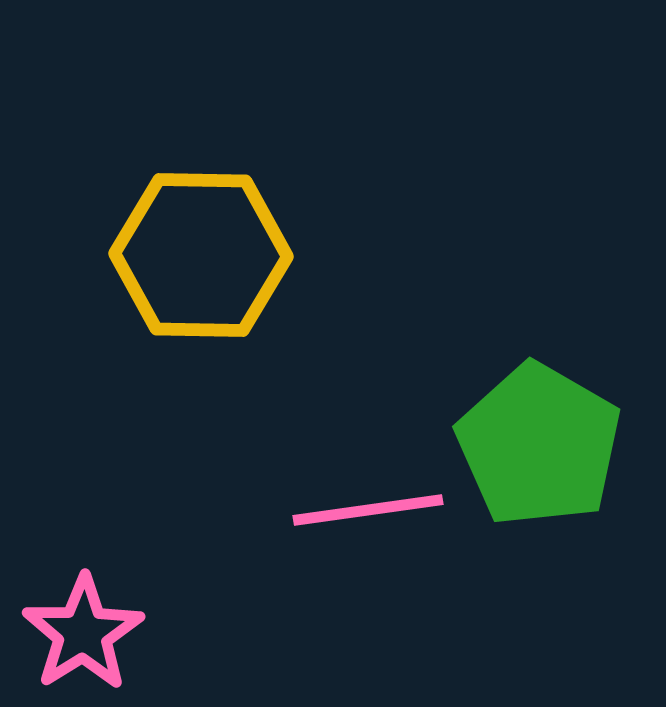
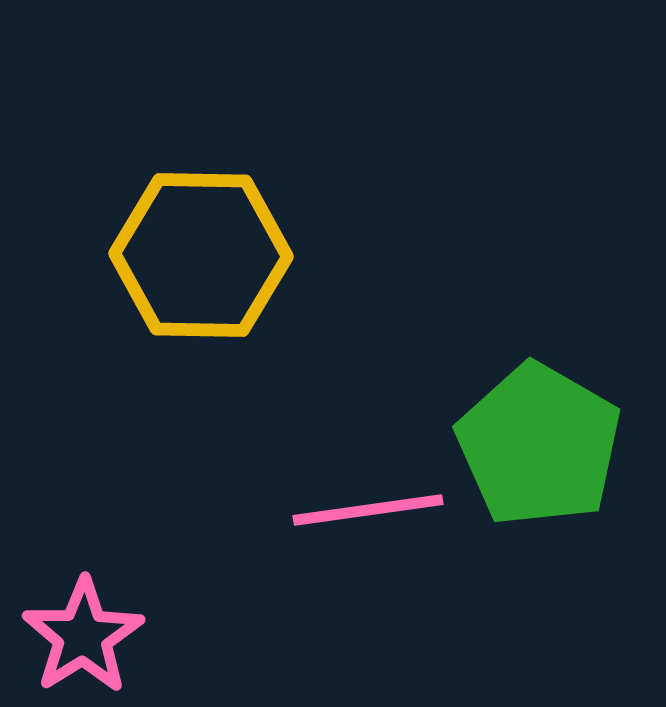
pink star: moved 3 px down
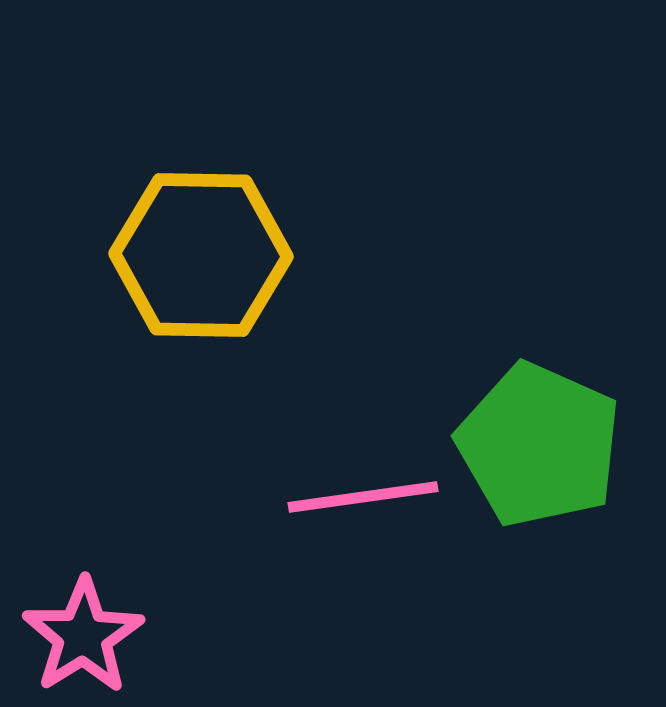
green pentagon: rotated 6 degrees counterclockwise
pink line: moved 5 px left, 13 px up
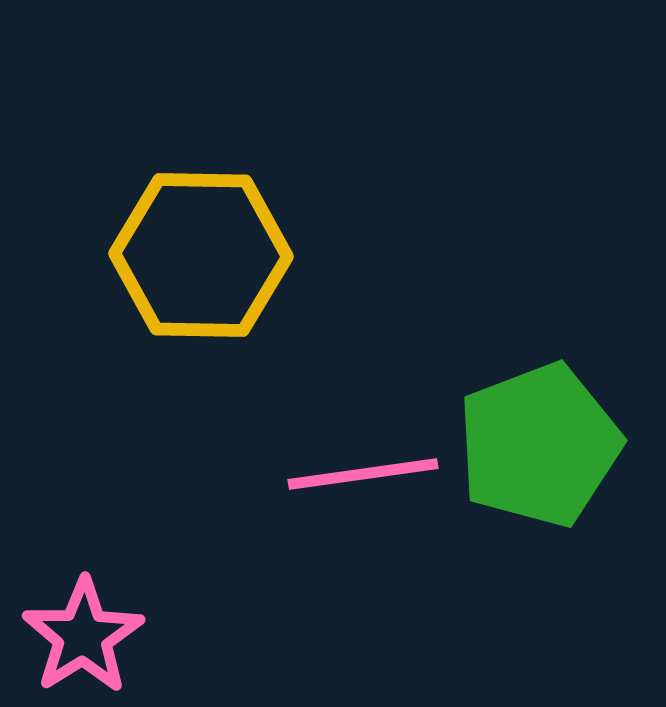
green pentagon: rotated 27 degrees clockwise
pink line: moved 23 px up
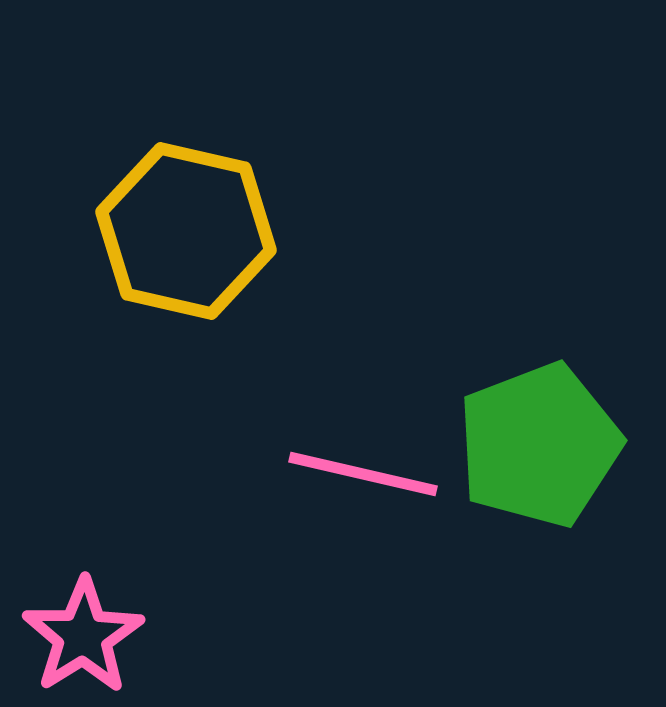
yellow hexagon: moved 15 px left, 24 px up; rotated 12 degrees clockwise
pink line: rotated 21 degrees clockwise
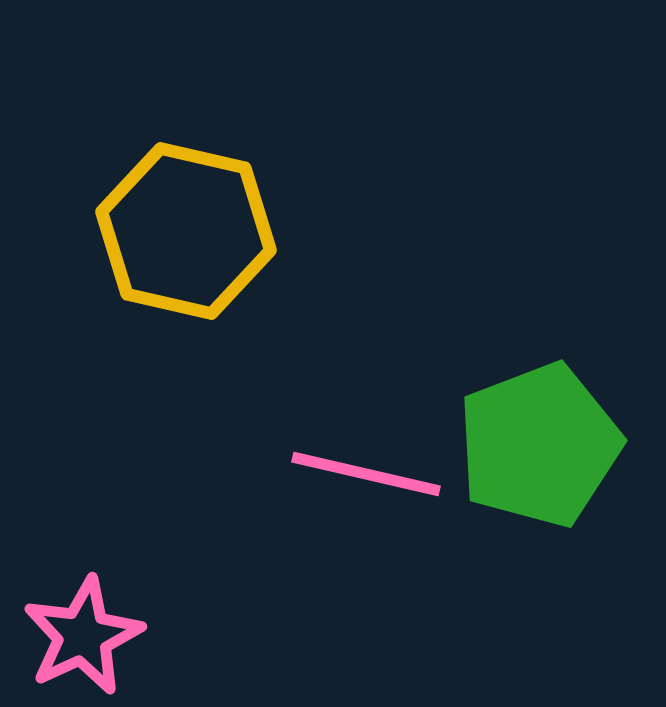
pink line: moved 3 px right
pink star: rotated 7 degrees clockwise
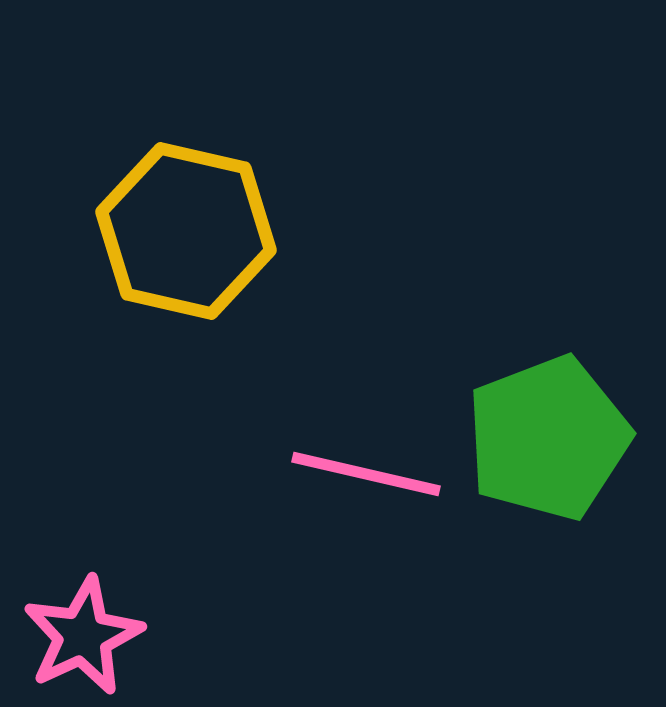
green pentagon: moved 9 px right, 7 px up
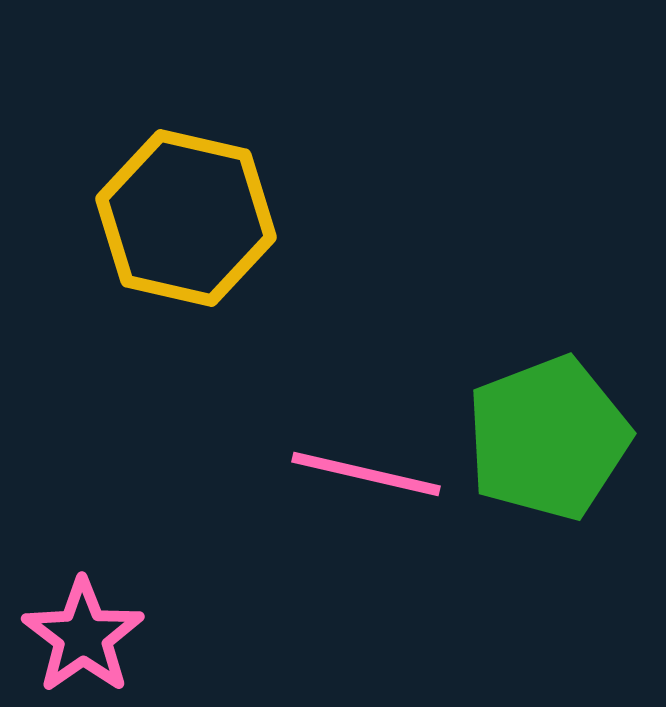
yellow hexagon: moved 13 px up
pink star: rotated 10 degrees counterclockwise
